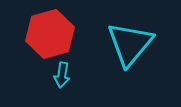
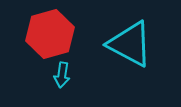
cyan triangle: rotated 42 degrees counterclockwise
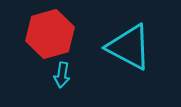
cyan triangle: moved 1 px left, 3 px down
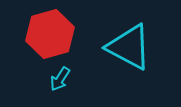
cyan arrow: moved 2 px left, 4 px down; rotated 25 degrees clockwise
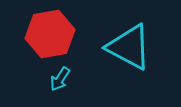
red hexagon: rotated 6 degrees clockwise
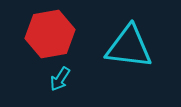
cyan triangle: rotated 21 degrees counterclockwise
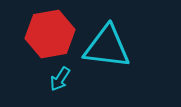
cyan triangle: moved 22 px left
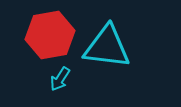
red hexagon: moved 1 px down
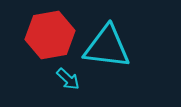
cyan arrow: moved 8 px right; rotated 80 degrees counterclockwise
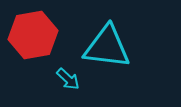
red hexagon: moved 17 px left
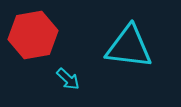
cyan triangle: moved 22 px right
